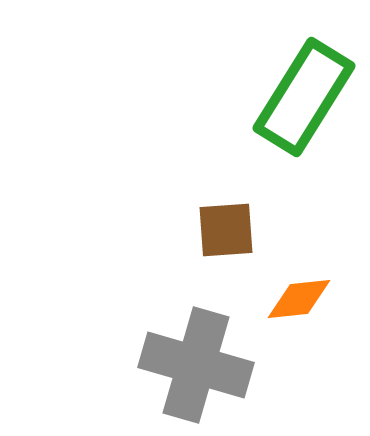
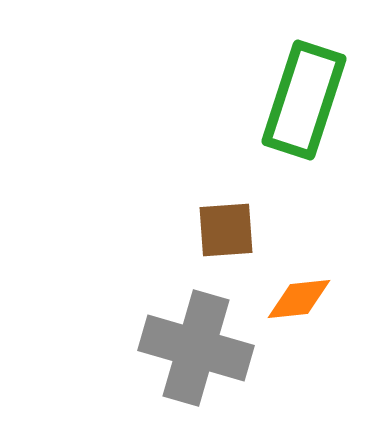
green rectangle: moved 3 px down; rotated 14 degrees counterclockwise
gray cross: moved 17 px up
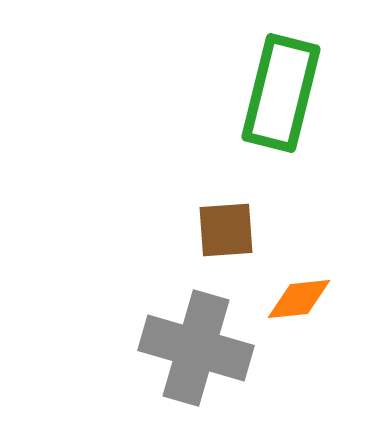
green rectangle: moved 23 px left, 7 px up; rotated 4 degrees counterclockwise
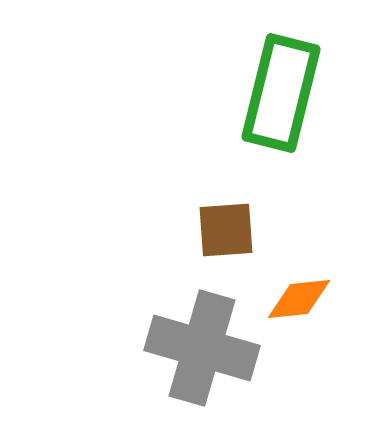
gray cross: moved 6 px right
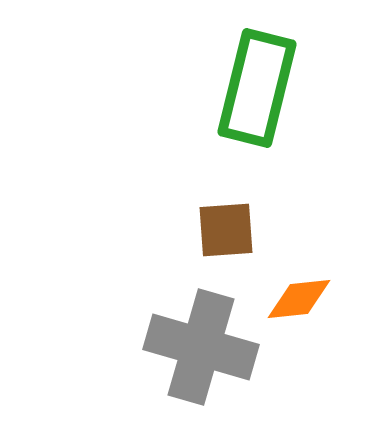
green rectangle: moved 24 px left, 5 px up
gray cross: moved 1 px left, 1 px up
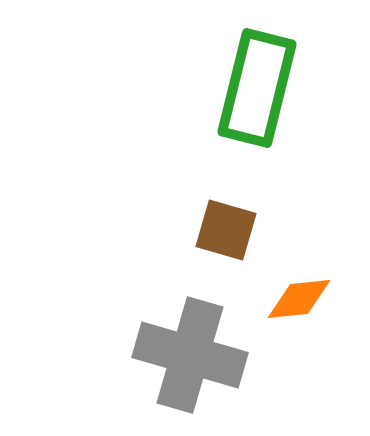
brown square: rotated 20 degrees clockwise
gray cross: moved 11 px left, 8 px down
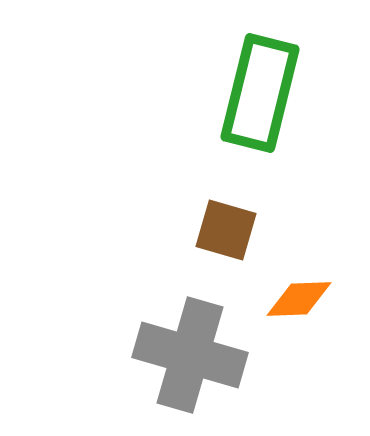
green rectangle: moved 3 px right, 5 px down
orange diamond: rotated 4 degrees clockwise
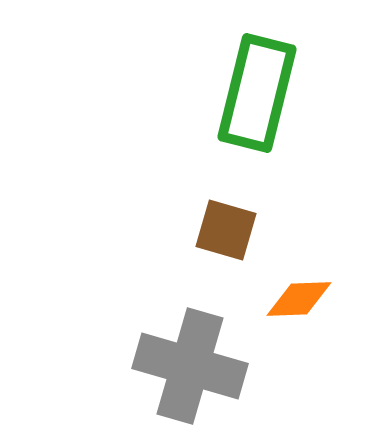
green rectangle: moved 3 px left
gray cross: moved 11 px down
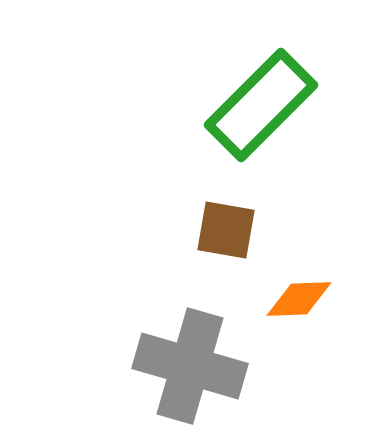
green rectangle: moved 4 px right, 12 px down; rotated 31 degrees clockwise
brown square: rotated 6 degrees counterclockwise
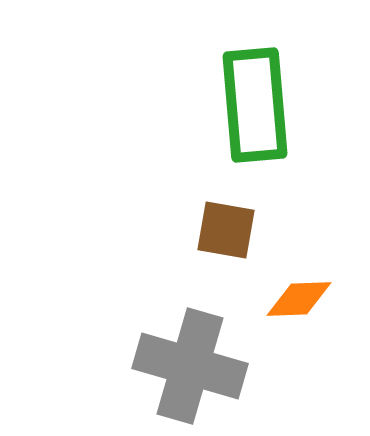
green rectangle: moved 6 px left; rotated 50 degrees counterclockwise
